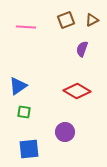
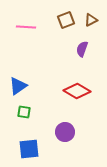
brown triangle: moved 1 px left
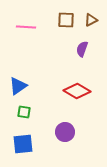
brown square: rotated 24 degrees clockwise
blue square: moved 6 px left, 5 px up
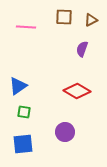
brown square: moved 2 px left, 3 px up
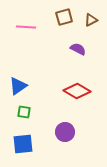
brown square: rotated 18 degrees counterclockwise
purple semicircle: moved 4 px left; rotated 98 degrees clockwise
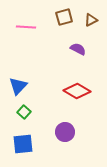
blue triangle: rotated 12 degrees counterclockwise
green square: rotated 32 degrees clockwise
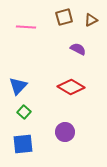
red diamond: moved 6 px left, 4 px up
